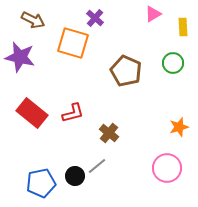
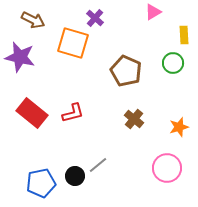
pink triangle: moved 2 px up
yellow rectangle: moved 1 px right, 8 px down
brown cross: moved 25 px right, 14 px up
gray line: moved 1 px right, 1 px up
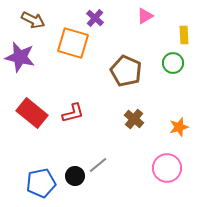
pink triangle: moved 8 px left, 4 px down
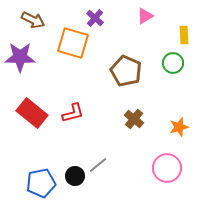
purple star: rotated 12 degrees counterclockwise
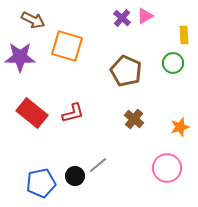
purple cross: moved 27 px right
orange square: moved 6 px left, 3 px down
orange star: moved 1 px right
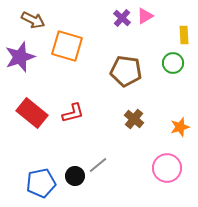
purple star: rotated 20 degrees counterclockwise
brown pentagon: rotated 16 degrees counterclockwise
